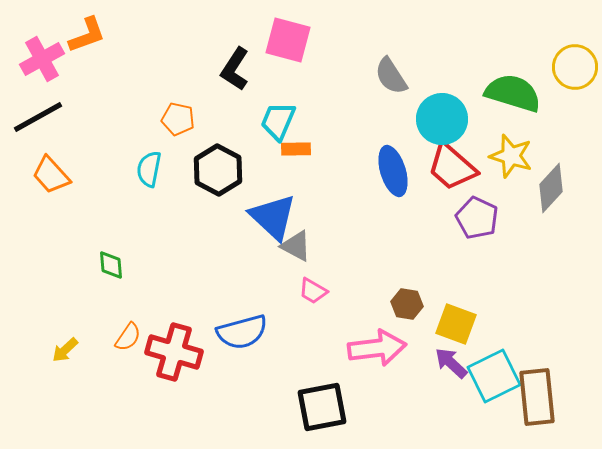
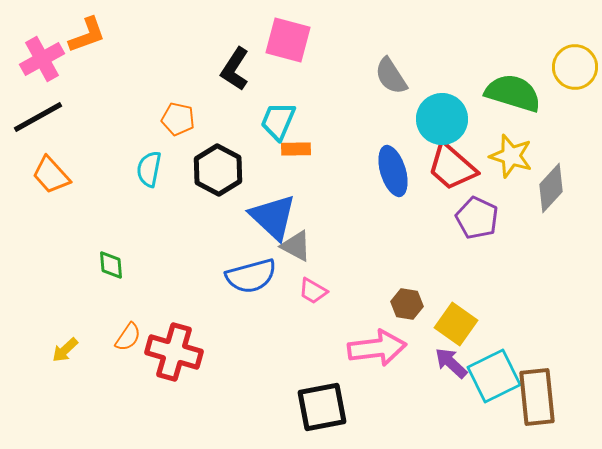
yellow square: rotated 15 degrees clockwise
blue semicircle: moved 9 px right, 56 px up
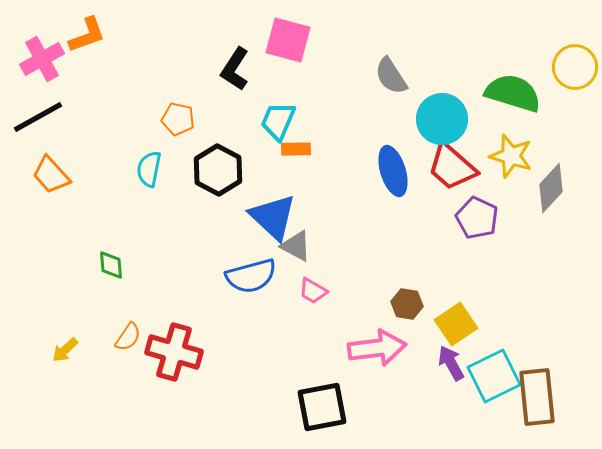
yellow square: rotated 21 degrees clockwise
purple arrow: rotated 18 degrees clockwise
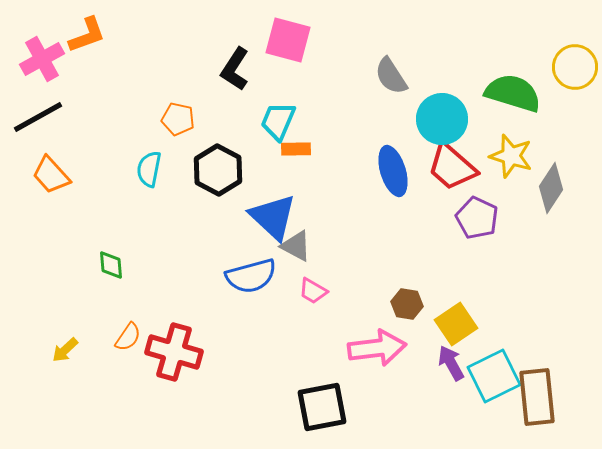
gray diamond: rotated 9 degrees counterclockwise
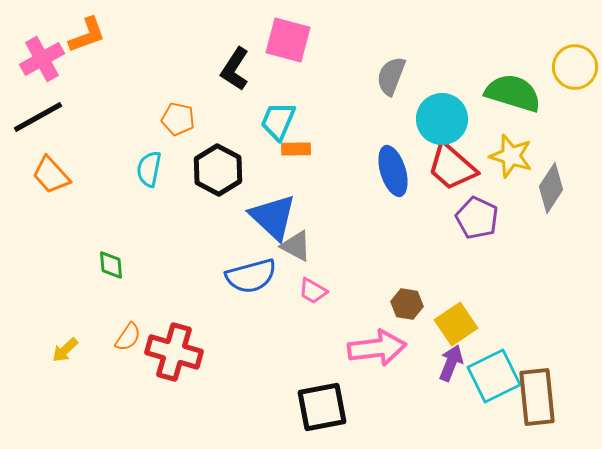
gray semicircle: rotated 54 degrees clockwise
purple arrow: rotated 51 degrees clockwise
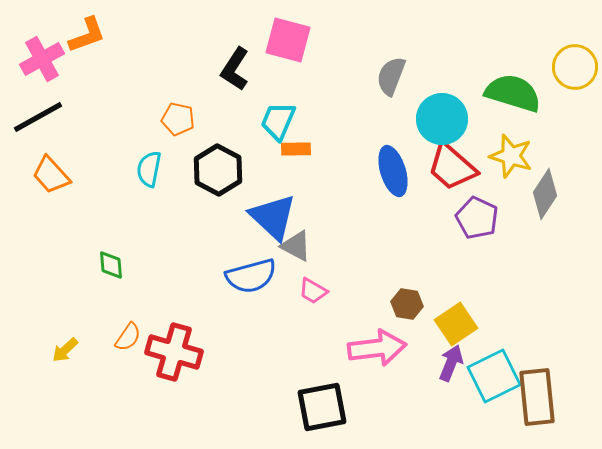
gray diamond: moved 6 px left, 6 px down
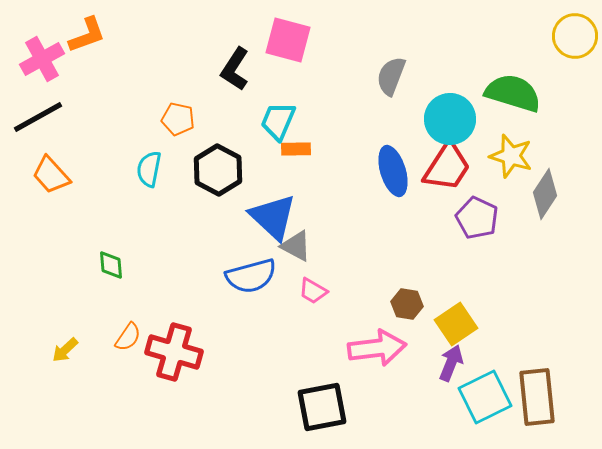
yellow circle: moved 31 px up
cyan circle: moved 8 px right
red trapezoid: moved 5 px left; rotated 98 degrees counterclockwise
cyan square: moved 9 px left, 21 px down
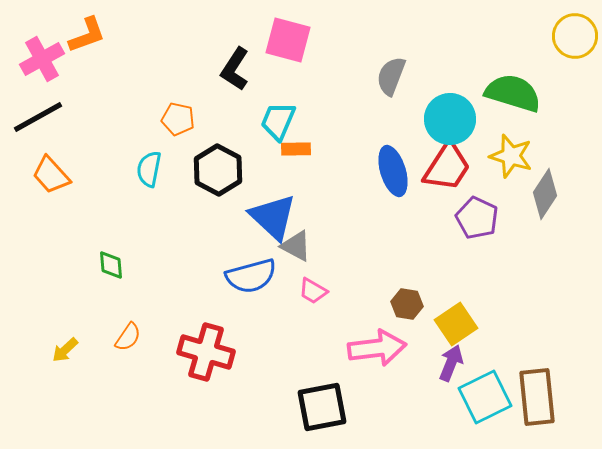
red cross: moved 32 px right
